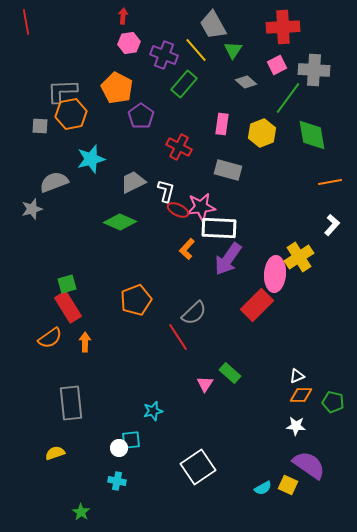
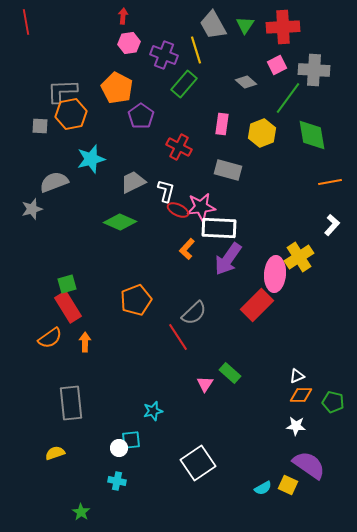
yellow line at (196, 50): rotated 24 degrees clockwise
green triangle at (233, 50): moved 12 px right, 25 px up
white square at (198, 467): moved 4 px up
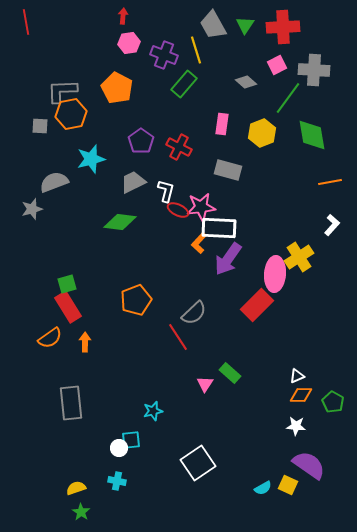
purple pentagon at (141, 116): moved 25 px down
green diamond at (120, 222): rotated 16 degrees counterclockwise
orange L-shape at (187, 249): moved 12 px right, 6 px up
green pentagon at (333, 402): rotated 15 degrees clockwise
yellow semicircle at (55, 453): moved 21 px right, 35 px down
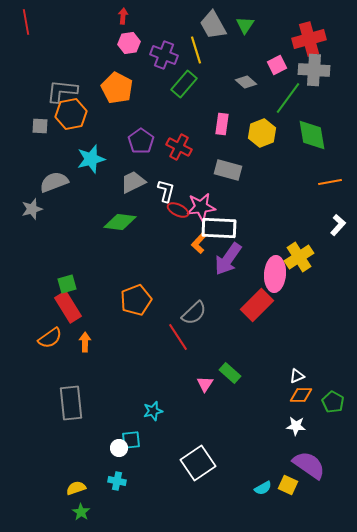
red cross at (283, 27): moved 26 px right, 12 px down; rotated 12 degrees counterclockwise
gray L-shape at (62, 91): rotated 8 degrees clockwise
white L-shape at (332, 225): moved 6 px right
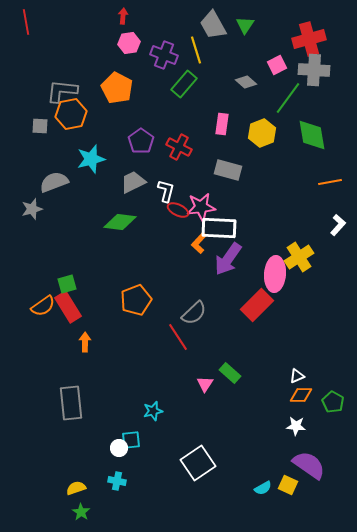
orange semicircle at (50, 338): moved 7 px left, 32 px up
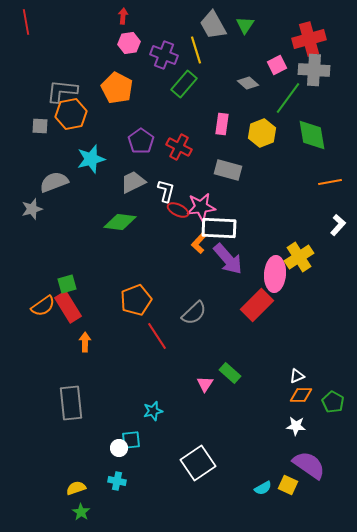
gray diamond at (246, 82): moved 2 px right, 1 px down
purple arrow at (228, 259): rotated 76 degrees counterclockwise
red line at (178, 337): moved 21 px left, 1 px up
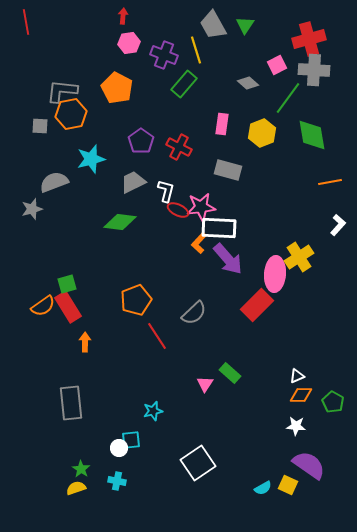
green star at (81, 512): moved 43 px up
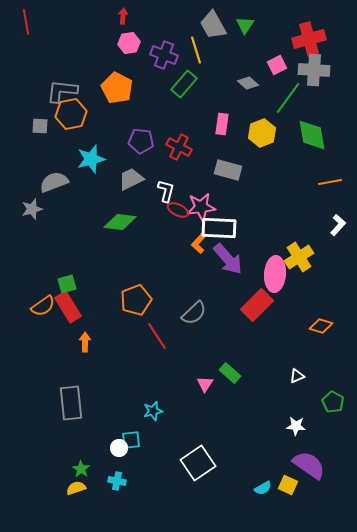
purple pentagon at (141, 141): rotated 30 degrees counterclockwise
gray trapezoid at (133, 182): moved 2 px left, 3 px up
orange diamond at (301, 395): moved 20 px right, 69 px up; rotated 15 degrees clockwise
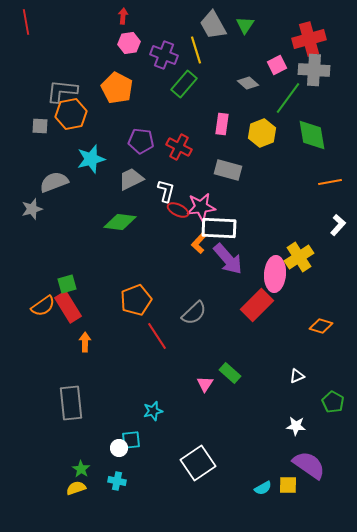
yellow square at (288, 485): rotated 24 degrees counterclockwise
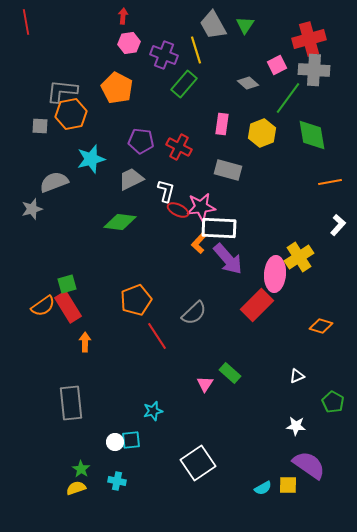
white circle at (119, 448): moved 4 px left, 6 px up
